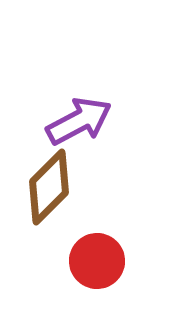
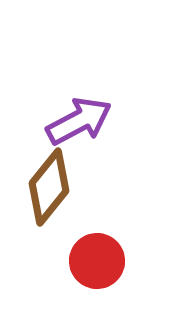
brown diamond: rotated 6 degrees counterclockwise
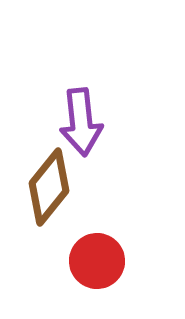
purple arrow: moved 2 px right, 1 px down; rotated 112 degrees clockwise
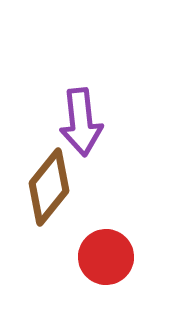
red circle: moved 9 px right, 4 px up
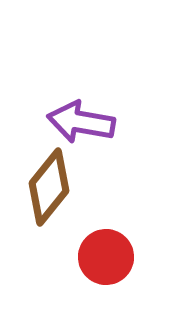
purple arrow: rotated 106 degrees clockwise
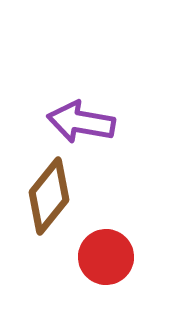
brown diamond: moved 9 px down
